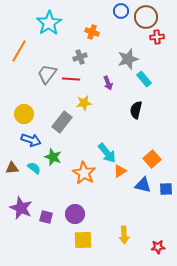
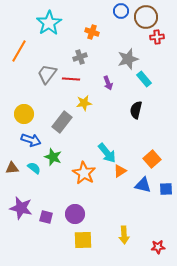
purple star: rotated 10 degrees counterclockwise
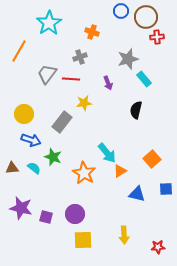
blue triangle: moved 6 px left, 9 px down
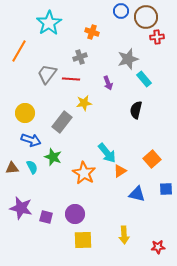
yellow circle: moved 1 px right, 1 px up
cyan semicircle: moved 2 px left, 1 px up; rotated 24 degrees clockwise
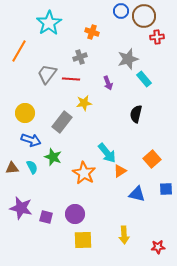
brown circle: moved 2 px left, 1 px up
black semicircle: moved 4 px down
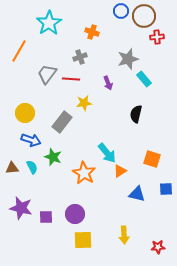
orange square: rotated 30 degrees counterclockwise
purple square: rotated 16 degrees counterclockwise
